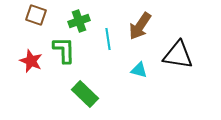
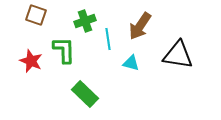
green cross: moved 6 px right
cyan triangle: moved 8 px left, 7 px up
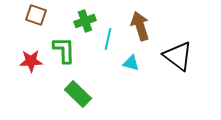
brown arrow: rotated 128 degrees clockwise
cyan line: rotated 20 degrees clockwise
black triangle: moved 1 px down; rotated 28 degrees clockwise
red star: rotated 25 degrees counterclockwise
green rectangle: moved 7 px left
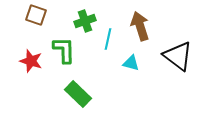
red star: rotated 20 degrees clockwise
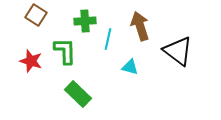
brown square: rotated 15 degrees clockwise
green cross: rotated 15 degrees clockwise
green L-shape: moved 1 px right, 1 px down
black triangle: moved 5 px up
cyan triangle: moved 1 px left, 4 px down
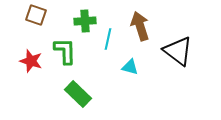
brown square: rotated 15 degrees counterclockwise
